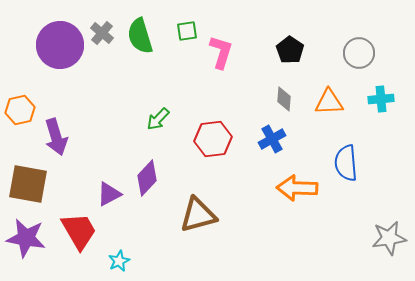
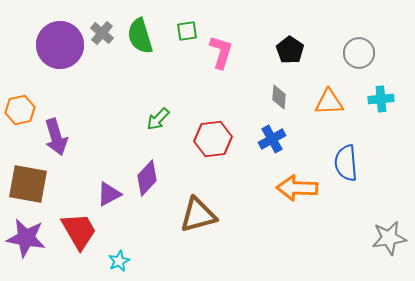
gray diamond: moved 5 px left, 2 px up
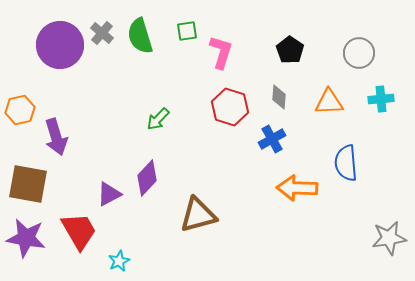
red hexagon: moved 17 px right, 32 px up; rotated 24 degrees clockwise
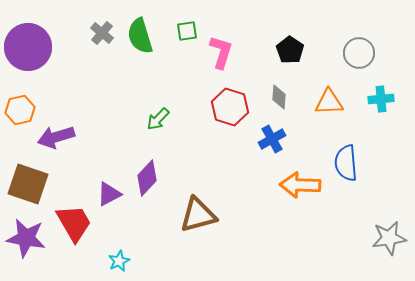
purple circle: moved 32 px left, 2 px down
purple arrow: rotated 90 degrees clockwise
brown square: rotated 9 degrees clockwise
orange arrow: moved 3 px right, 3 px up
red trapezoid: moved 5 px left, 8 px up
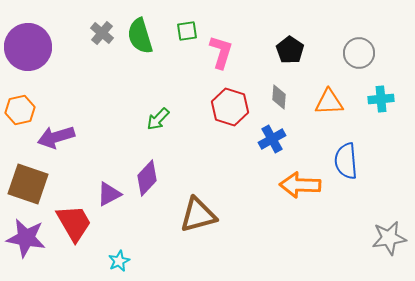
blue semicircle: moved 2 px up
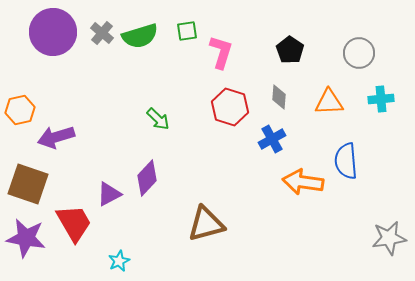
green semicircle: rotated 90 degrees counterclockwise
purple circle: moved 25 px right, 15 px up
green arrow: rotated 90 degrees counterclockwise
orange arrow: moved 3 px right, 3 px up; rotated 6 degrees clockwise
brown triangle: moved 8 px right, 9 px down
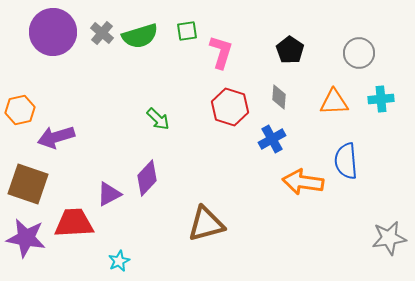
orange triangle: moved 5 px right
red trapezoid: rotated 63 degrees counterclockwise
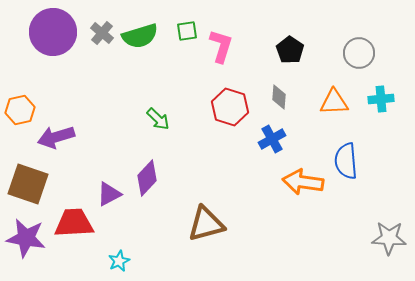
pink L-shape: moved 6 px up
gray star: rotated 12 degrees clockwise
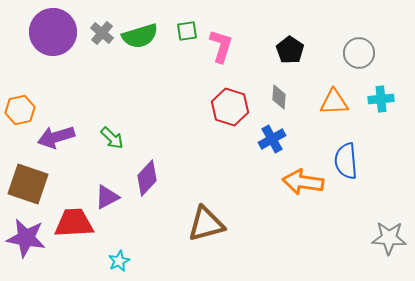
green arrow: moved 46 px left, 19 px down
purple triangle: moved 2 px left, 3 px down
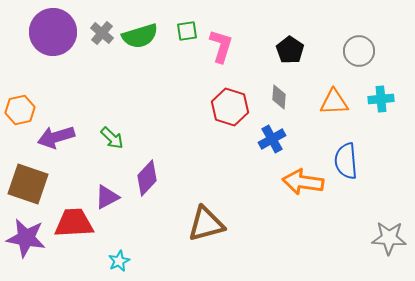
gray circle: moved 2 px up
